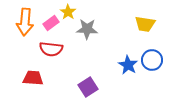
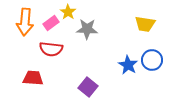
purple square: rotated 18 degrees counterclockwise
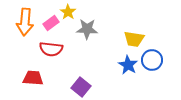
yellow trapezoid: moved 11 px left, 15 px down
purple square: moved 7 px left
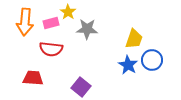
pink rectangle: rotated 21 degrees clockwise
yellow trapezoid: rotated 80 degrees counterclockwise
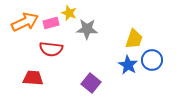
yellow star: moved 1 px right, 1 px down; rotated 14 degrees counterclockwise
orange arrow: rotated 120 degrees counterclockwise
purple square: moved 10 px right, 4 px up
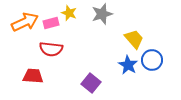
gray star: moved 15 px right, 15 px up; rotated 20 degrees counterclockwise
yellow trapezoid: rotated 60 degrees counterclockwise
red trapezoid: moved 2 px up
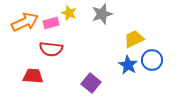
yellow trapezoid: rotated 75 degrees counterclockwise
